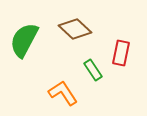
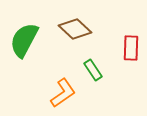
red rectangle: moved 10 px right, 5 px up; rotated 10 degrees counterclockwise
orange L-shape: rotated 88 degrees clockwise
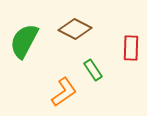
brown diamond: rotated 16 degrees counterclockwise
green semicircle: moved 1 px down
orange L-shape: moved 1 px right, 1 px up
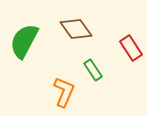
brown diamond: moved 1 px right; rotated 28 degrees clockwise
red rectangle: rotated 35 degrees counterclockwise
orange L-shape: rotated 32 degrees counterclockwise
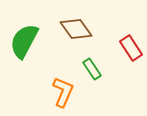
green rectangle: moved 1 px left, 1 px up
orange L-shape: moved 1 px left
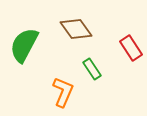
green semicircle: moved 4 px down
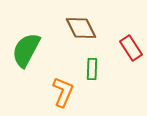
brown diamond: moved 5 px right, 1 px up; rotated 8 degrees clockwise
green semicircle: moved 2 px right, 5 px down
green rectangle: rotated 35 degrees clockwise
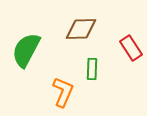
brown diamond: moved 1 px down; rotated 64 degrees counterclockwise
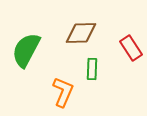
brown diamond: moved 4 px down
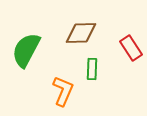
orange L-shape: moved 1 px up
